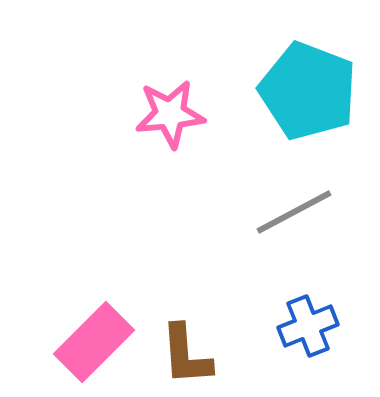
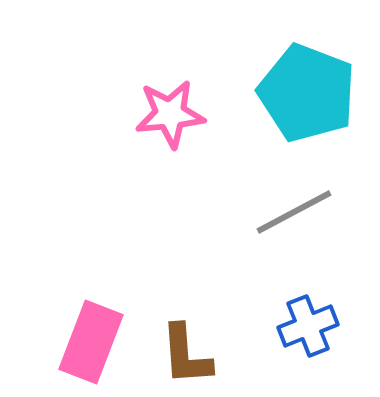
cyan pentagon: moved 1 px left, 2 px down
pink rectangle: moved 3 px left; rotated 24 degrees counterclockwise
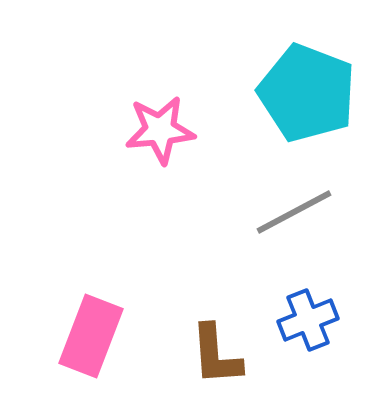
pink star: moved 10 px left, 16 px down
blue cross: moved 6 px up
pink rectangle: moved 6 px up
brown L-shape: moved 30 px right
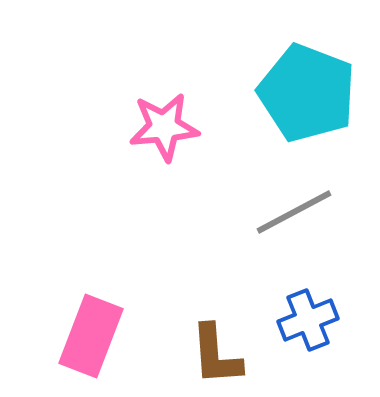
pink star: moved 4 px right, 3 px up
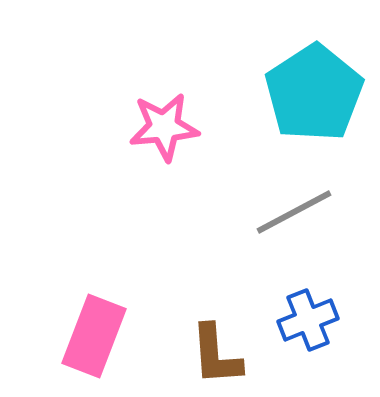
cyan pentagon: moved 7 px right; rotated 18 degrees clockwise
pink rectangle: moved 3 px right
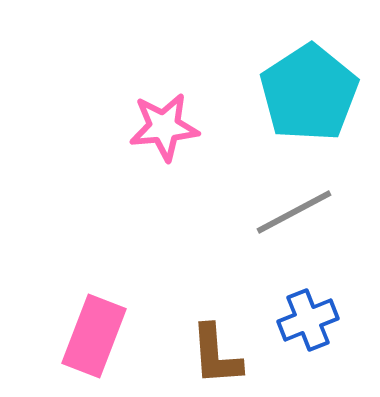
cyan pentagon: moved 5 px left
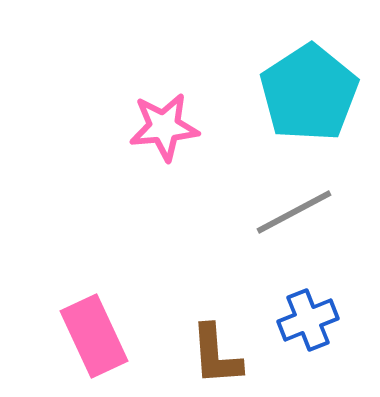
pink rectangle: rotated 46 degrees counterclockwise
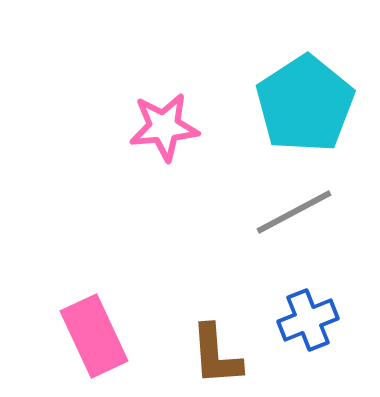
cyan pentagon: moved 4 px left, 11 px down
